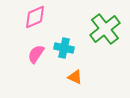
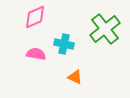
cyan cross: moved 4 px up
pink semicircle: rotated 66 degrees clockwise
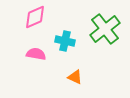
cyan cross: moved 1 px right, 3 px up
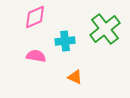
cyan cross: rotated 18 degrees counterclockwise
pink semicircle: moved 2 px down
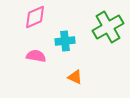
green cross: moved 3 px right, 2 px up; rotated 8 degrees clockwise
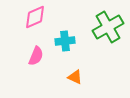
pink semicircle: rotated 102 degrees clockwise
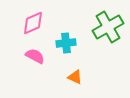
pink diamond: moved 2 px left, 6 px down
cyan cross: moved 1 px right, 2 px down
pink semicircle: moved 1 px left; rotated 84 degrees counterclockwise
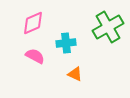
orange triangle: moved 3 px up
